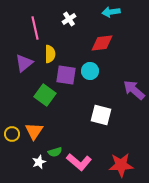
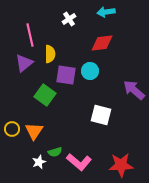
cyan arrow: moved 5 px left
pink line: moved 5 px left, 7 px down
yellow circle: moved 5 px up
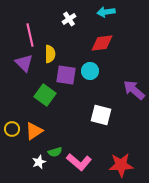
purple triangle: rotated 36 degrees counterclockwise
orange triangle: rotated 24 degrees clockwise
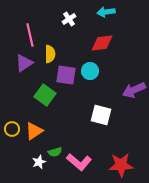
purple triangle: rotated 42 degrees clockwise
purple arrow: rotated 65 degrees counterclockwise
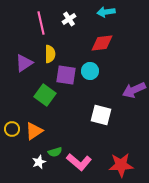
pink line: moved 11 px right, 12 px up
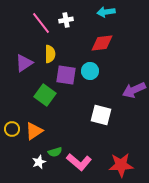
white cross: moved 3 px left, 1 px down; rotated 24 degrees clockwise
pink line: rotated 25 degrees counterclockwise
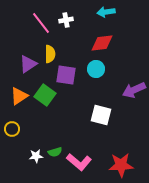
purple triangle: moved 4 px right, 1 px down
cyan circle: moved 6 px right, 2 px up
orange triangle: moved 15 px left, 35 px up
white star: moved 3 px left, 6 px up; rotated 16 degrees clockwise
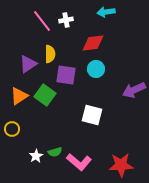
pink line: moved 1 px right, 2 px up
red diamond: moved 9 px left
white square: moved 9 px left
white star: rotated 24 degrees counterclockwise
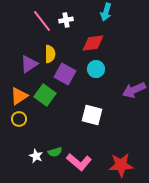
cyan arrow: rotated 66 degrees counterclockwise
purple triangle: moved 1 px right
purple square: moved 1 px left, 1 px up; rotated 20 degrees clockwise
yellow circle: moved 7 px right, 10 px up
white star: rotated 16 degrees counterclockwise
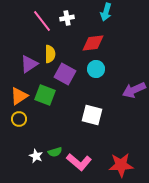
white cross: moved 1 px right, 2 px up
green square: rotated 15 degrees counterclockwise
